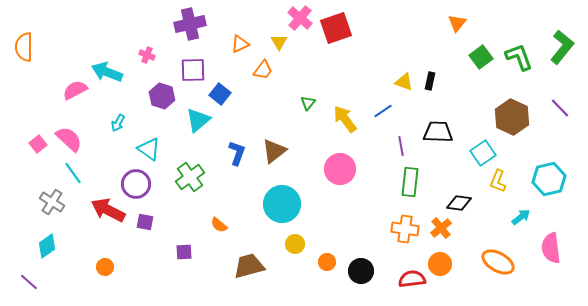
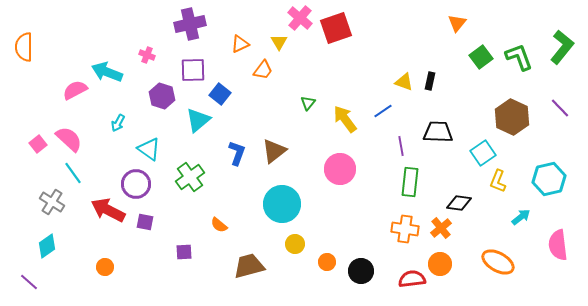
pink semicircle at (551, 248): moved 7 px right, 3 px up
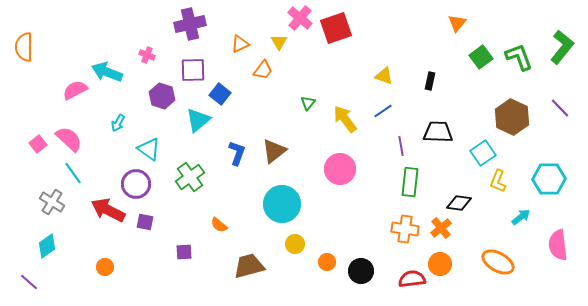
yellow triangle at (404, 82): moved 20 px left, 6 px up
cyan hexagon at (549, 179): rotated 12 degrees clockwise
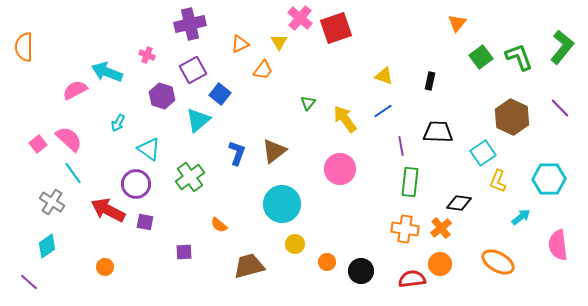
purple square at (193, 70): rotated 28 degrees counterclockwise
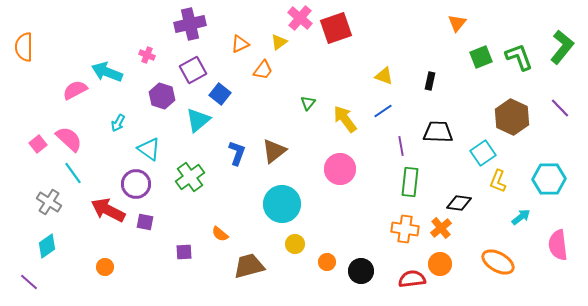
yellow triangle at (279, 42): rotated 24 degrees clockwise
green square at (481, 57): rotated 15 degrees clockwise
gray cross at (52, 202): moved 3 px left
orange semicircle at (219, 225): moved 1 px right, 9 px down
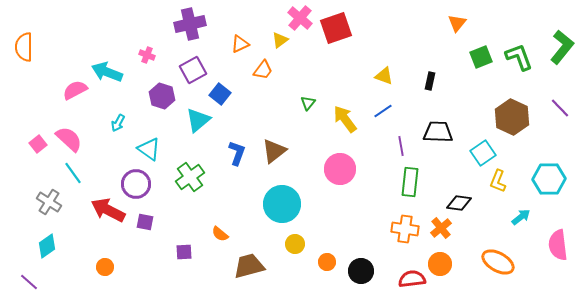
yellow triangle at (279, 42): moved 1 px right, 2 px up
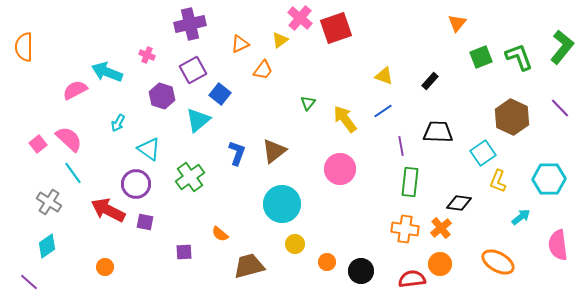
black rectangle at (430, 81): rotated 30 degrees clockwise
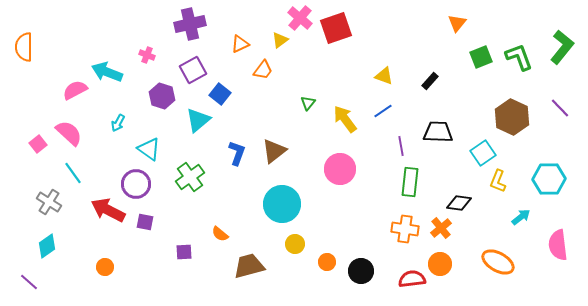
pink semicircle at (69, 139): moved 6 px up
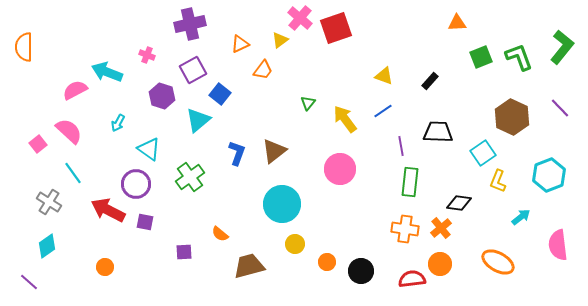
orange triangle at (457, 23): rotated 48 degrees clockwise
pink semicircle at (69, 133): moved 2 px up
cyan hexagon at (549, 179): moved 4 px up; rotated 20 degrees counterclockwise
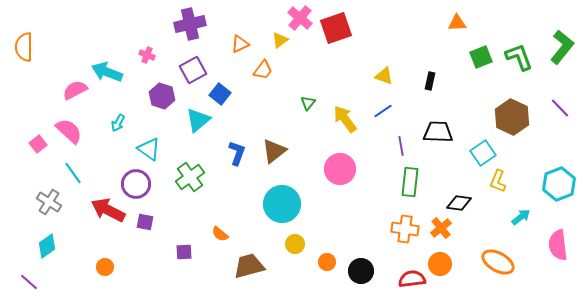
black rectangle at (430, 81): rotated 30 degrees counterclockwise
cyan hexagon at (549, 175): moved 10 px right, 9 px down
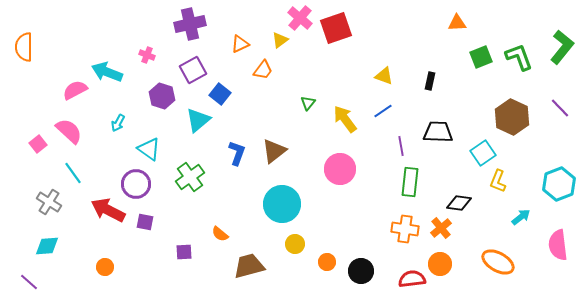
cyan diamond at (47, 246): rotated 30 degrees clockwise
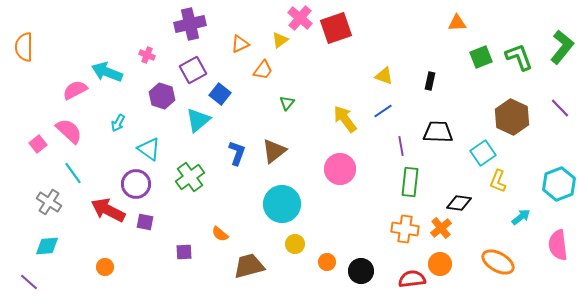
green triangle at (308, 103): moved 21 px left
